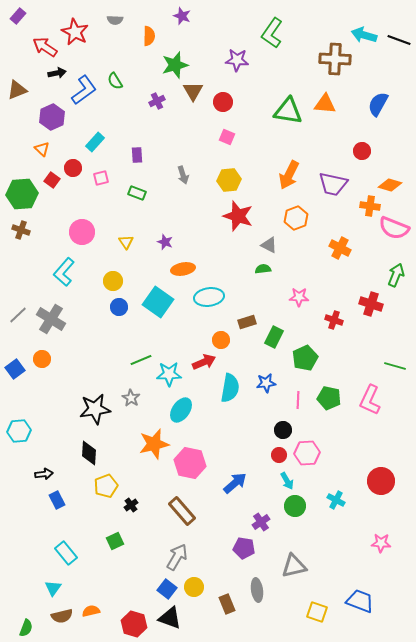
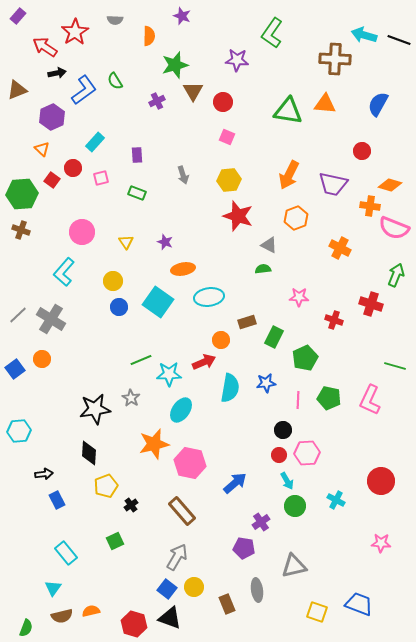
red star at (75, 32): rotated 12 degrees clockwise
blue trapezoid at (360, 601): moved 1 px left, 3 px down
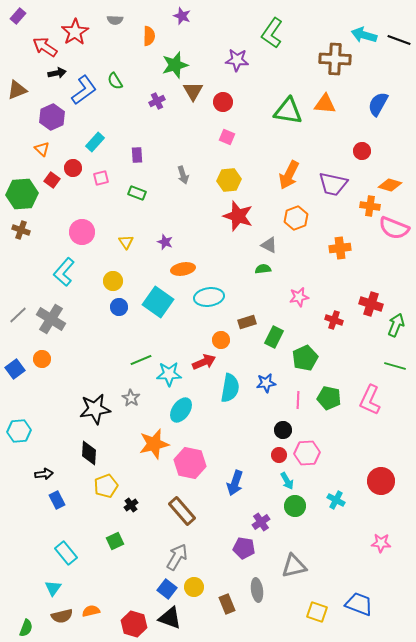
orange cross at (340, 248): rotated 35 degrees counterclockwise
green arrow at (396, 275): moved 50 px down
pink star at (299, 297): rotated 12 degrees counterclockwise
blue arrow at (235, 483): rotated 150 degrees clockwise
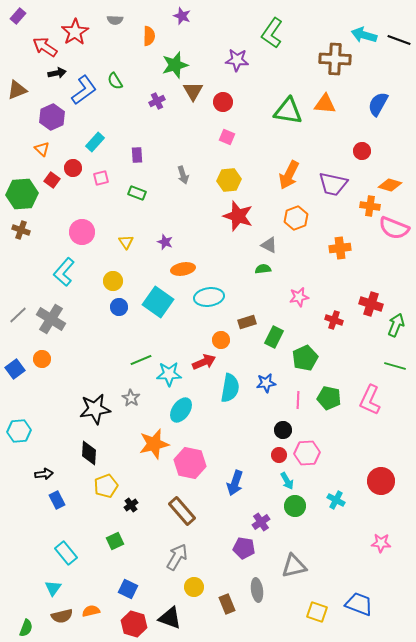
blue square at (167, 589): moved 39 px left; rotated 12 degrees counterclockwise
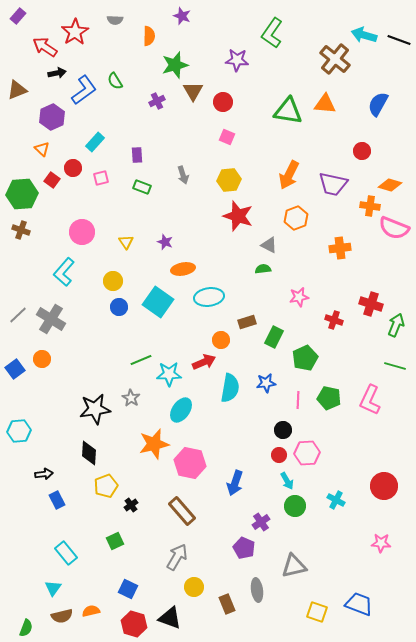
brown cross at (335, 59): rotated 36 degrees clockwise
green rectangle at (137, 193): moved 5 px right, 6 px up
red circle at (381, 481): moved 3 px right, 5 px down
purple pentagon at (244, 548): rotated 15 degrees clockwise
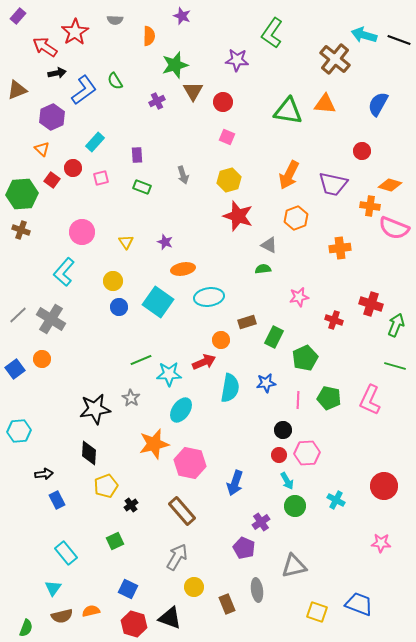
yellow hexagon at (229, 180): rotated 10 degrees counterclockwise
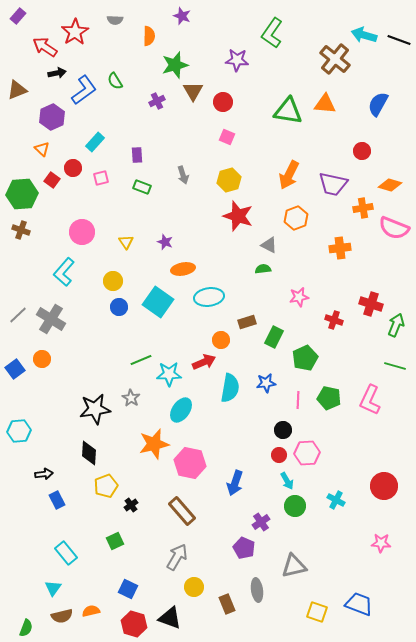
orange cross at (370, 206): moved 7 px left, 2 px down; rotated 18 degrees counterclockwise
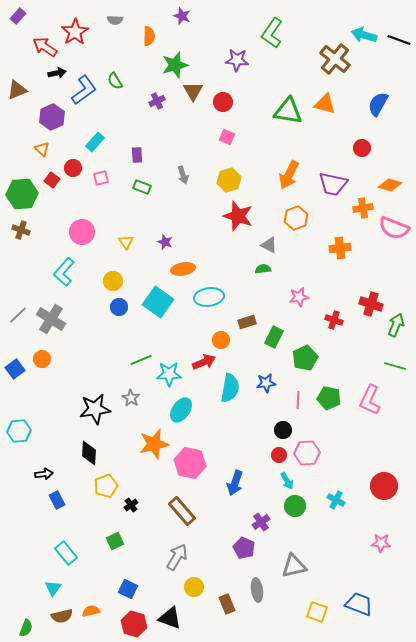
orange triangle at (325, 104): rotated 10 degrees clockwise
red circle at (362, 151): moved 3 px up
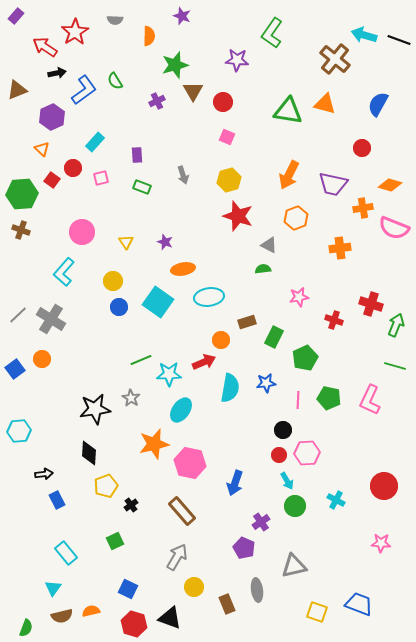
purple rectangle at (18, 16): moved 2 px left
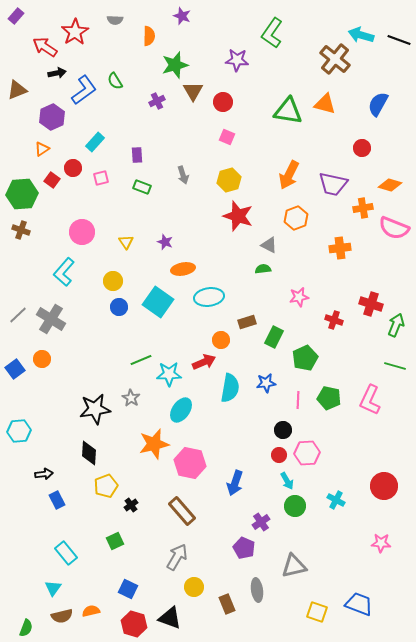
cyan arrow at (364, 35): moved 3 px left
orange triangle at (42, 149): rotated 42 degrees clockwise
